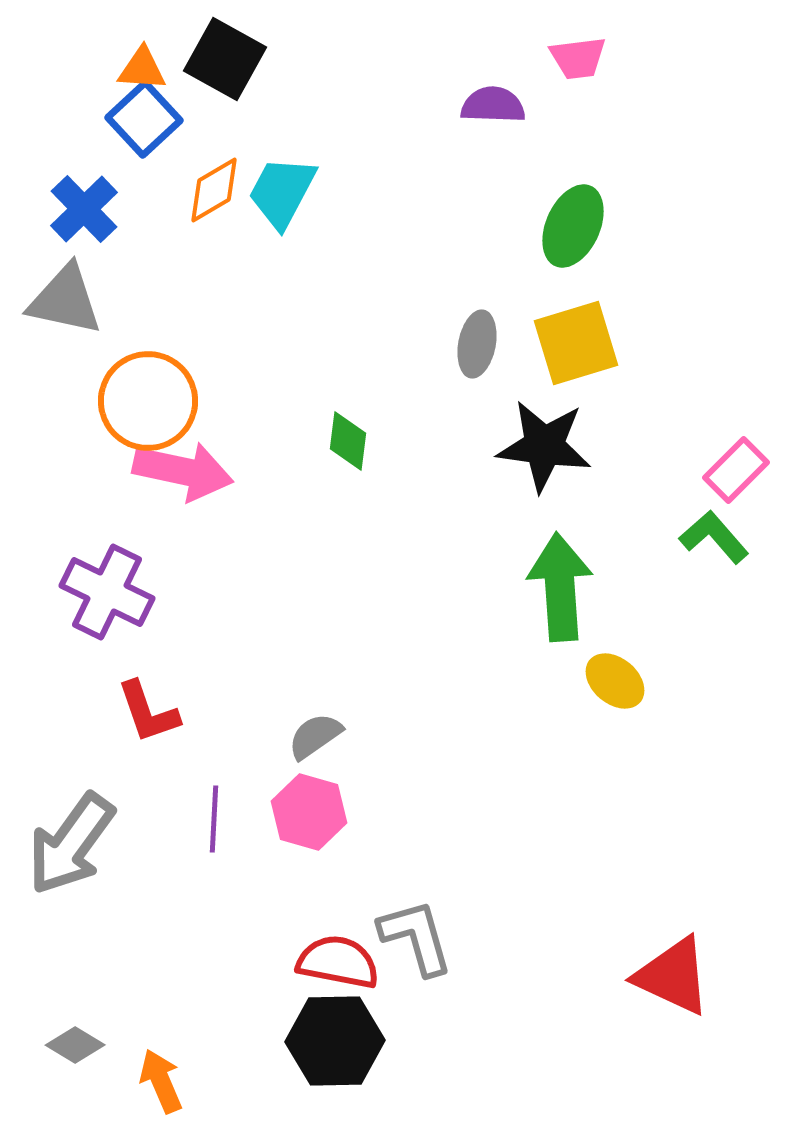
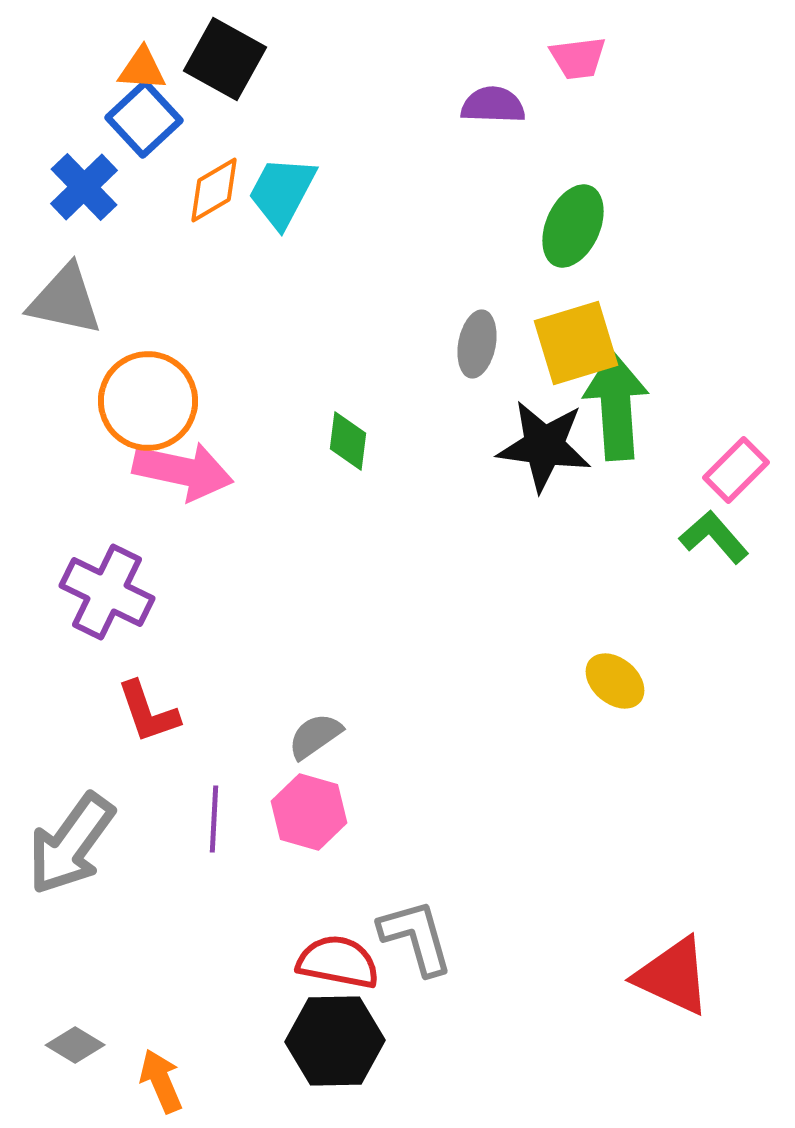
blue cross: moved 22 px up
green arrow: moved 56 px right, 181 px up
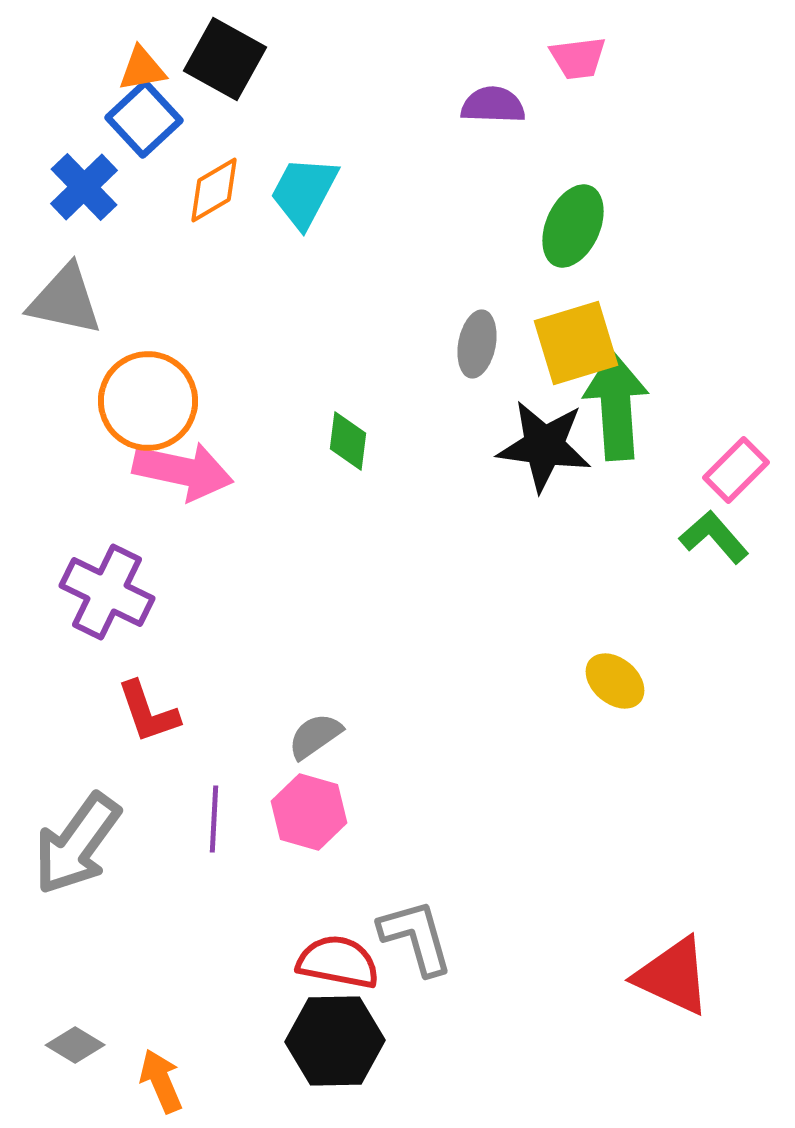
orange triangle: rotated 14 degrees counterclockwise
cyan trapezoid: moved 22 px right
gray arrow: moved 6 px right
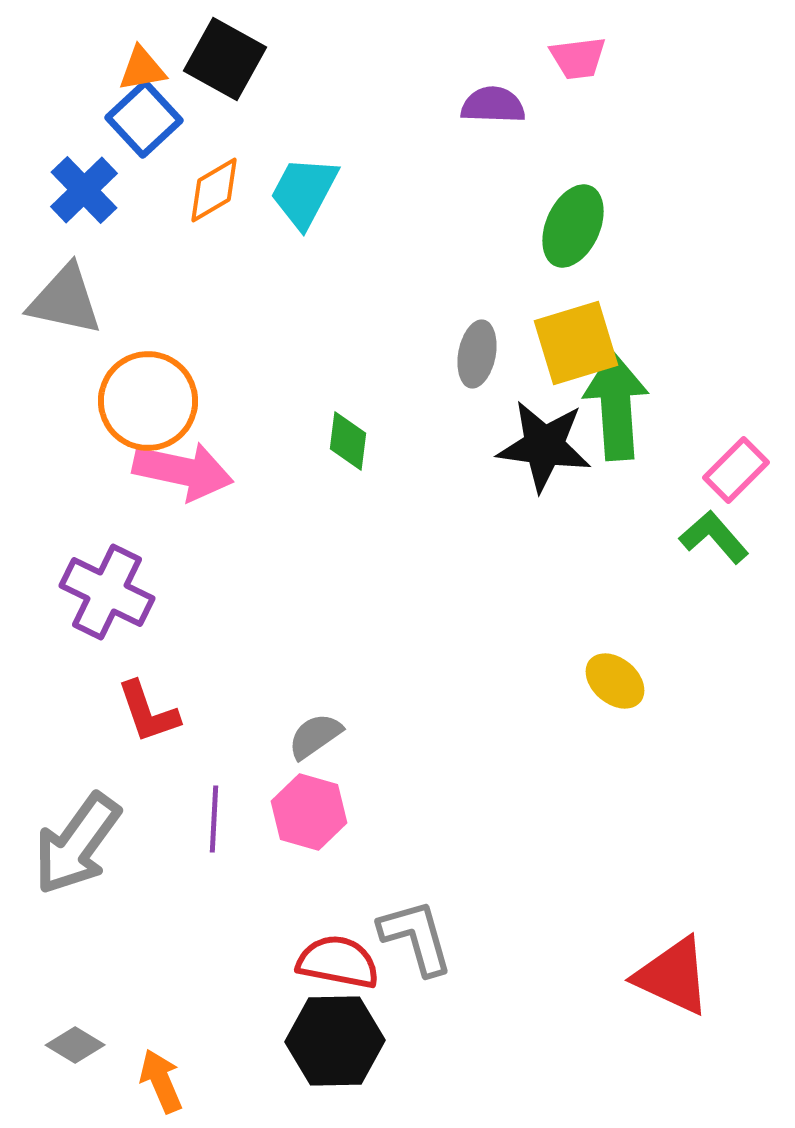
blue cross: moved 3 px down
gray ellipse: moved 10 px down
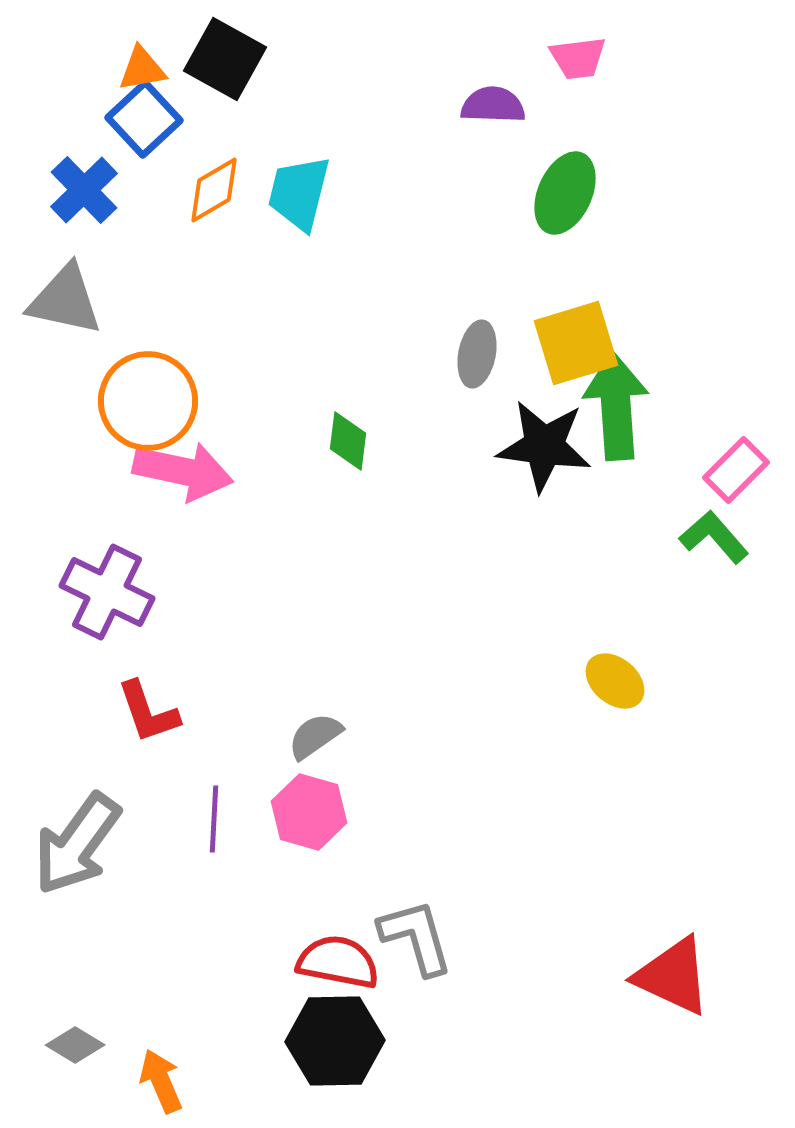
cyan trapezoid: moved 5 px left, 1 px down; rotated 14 degrees counterclockwise
green ellipse: moved 8 px left, 33 px up
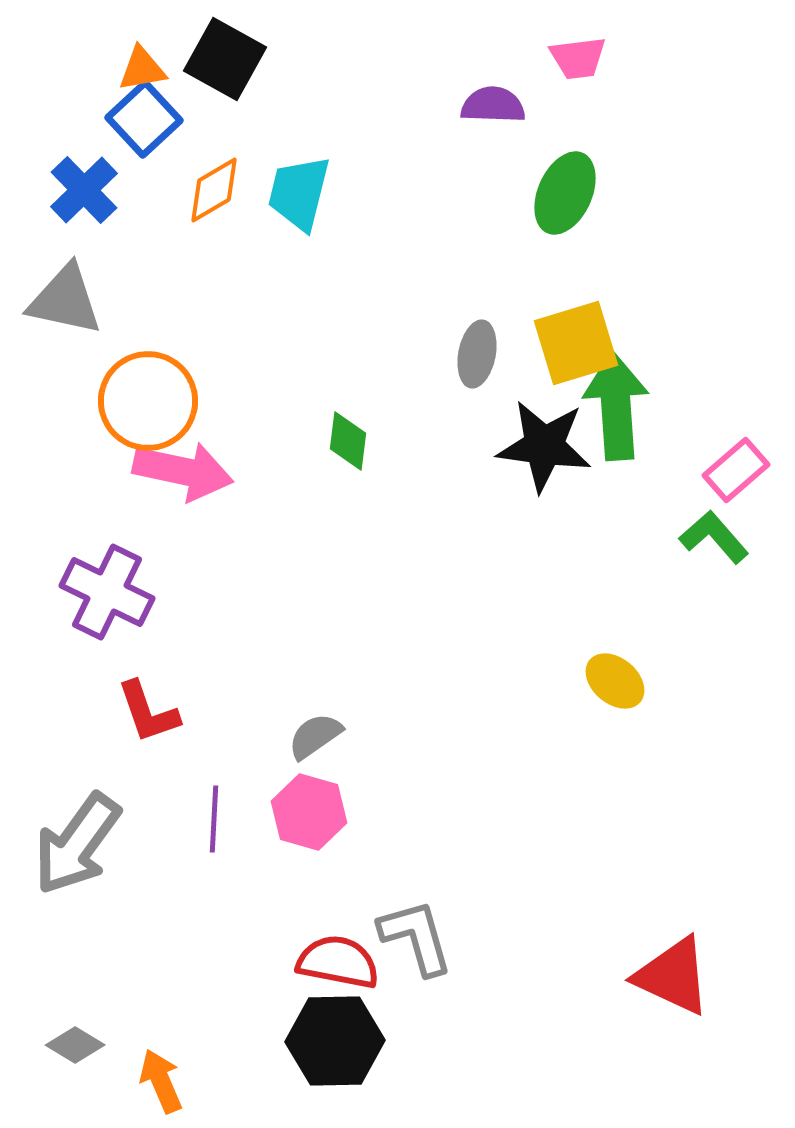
pink rectangle: rotated 4 degrees clockwise
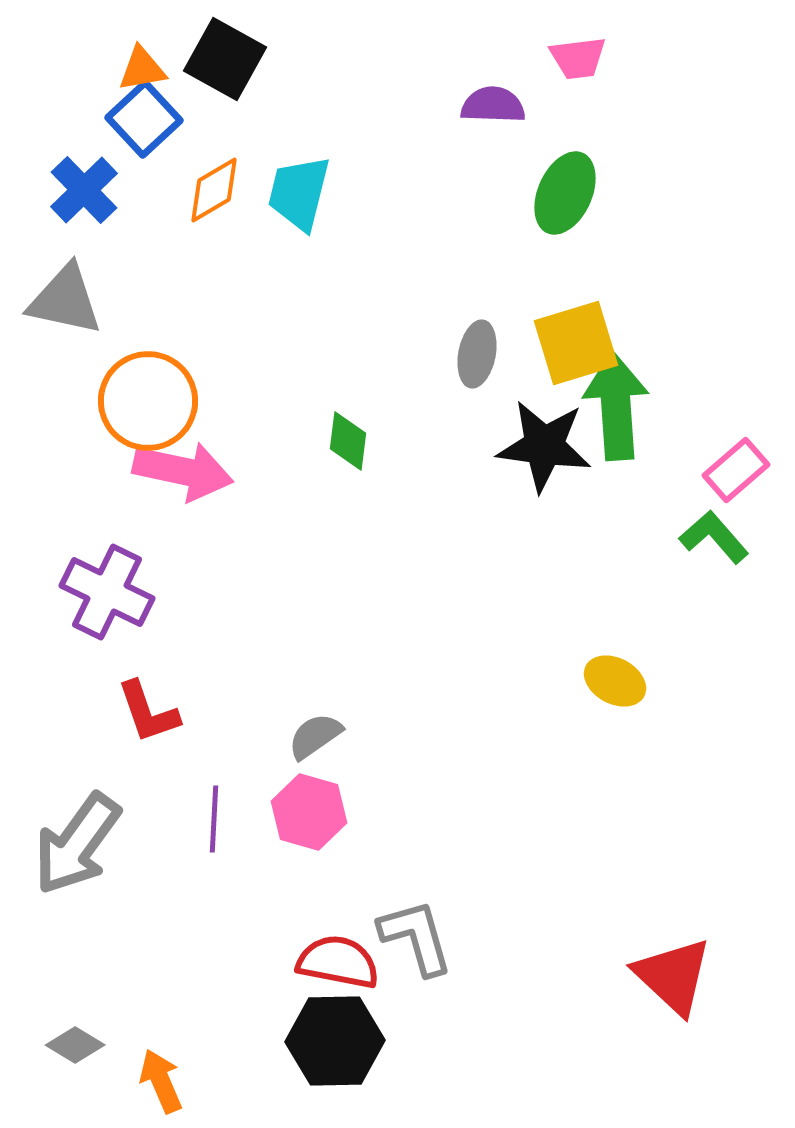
yellow ellipse: rotated 12 degrees counterclockwise
red triangle: rotated 18 degrees clockwise
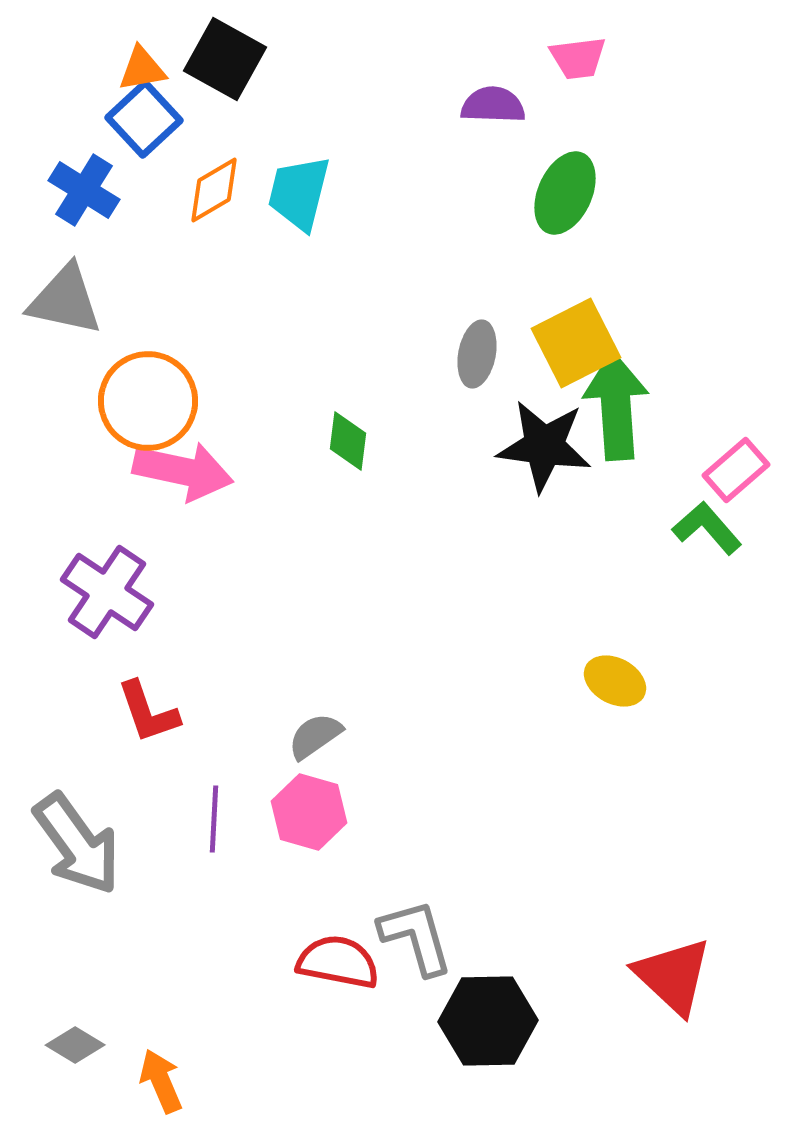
blue cross: rotated 14 degrees counterclockwise
yellow square: rotated 10 degrees counterclockwise
green L-shape: moved 7 px left, 9 px up
purple cross: rotated 8 degrees clockwise
gray arrow: rotated 72 degrees counterclockwise
black hexagon: moved 153 px right, 20 px up
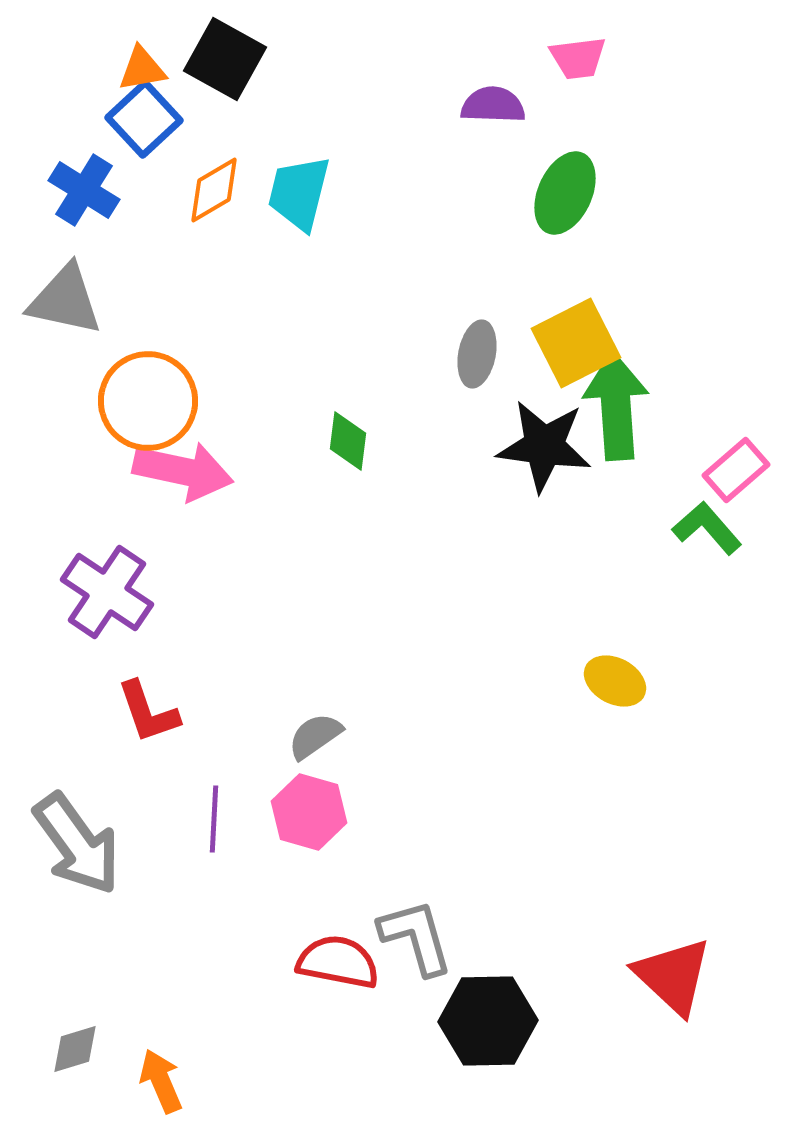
gray diamond: moved 4 px down; rotated 48 degrees counterclockwise
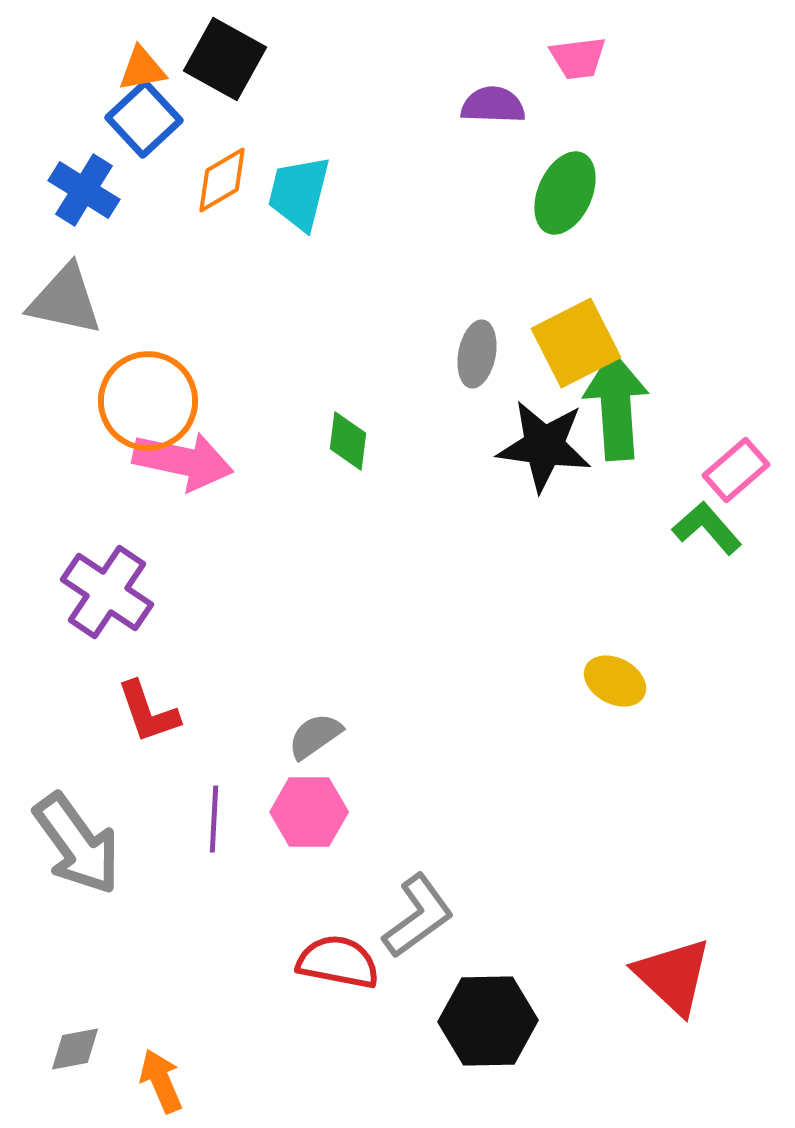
orange diamond: moved 8 px right, 10 px up
pink arrow: moved 10 px up
pink hexagon: rotated 16 degrees counterclockwise
gray L-shape: moved 2 px right, 21 px up; rotated 70 degrees clockwise
gray diamond: rotated 6 degrees clockwise
